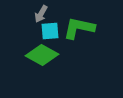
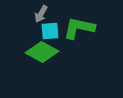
green diamond: moved 3 px up
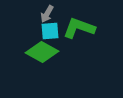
gray arrow: moved 6 px right
green L-shape: rotated 8 degrees clockwise
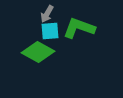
green diamond: moved 4 px left
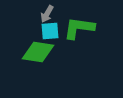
green L-shape: rotated 12 degrees counterclockwise
green diamond: rotated 20 degrees counterclockwise
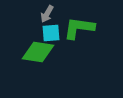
cyan square: moved 1 px right, 2 px down
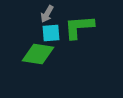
green L-shape: moved 1 px up; rotated 12 degrees counterclockwise
green diamond: moved 2 px down
